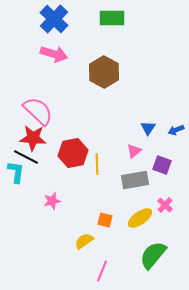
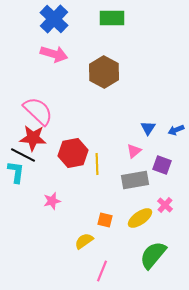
black line: moved 3 px left, 2 px up
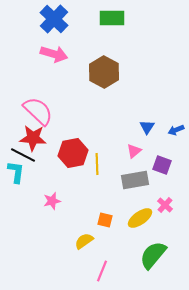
blue triangle: moved 1 px left, 1 px up
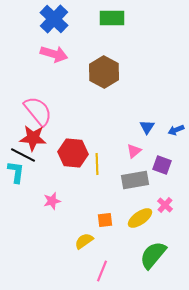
pink semicircle: rotated 8 degrees clockwise
red hexagon: rotated 16 degrees clockwise
orange square: rotated 21 degrees counterclockwise
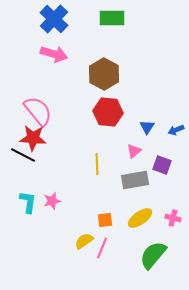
brown hexagon: moved 2 px down
red hexagon: moved 35 px right, 41 px up
cyan L-shape: moved 12 px right, 30 px down
pink cross: moved 8 px right, 13 px down; rotated 28 degrees counterclockwise
pink line: moved 23 px up
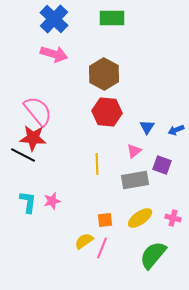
red hexagon: moved 1 px left
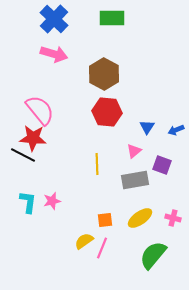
pink semicircle: moved 2 px right, 1 px up
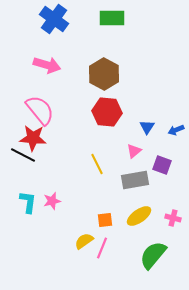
blue cross: rotated 8 degrees counterclockwise
pink arrow: moved 7 px left, 11 px down
yellow line: rotated 25 degrees counterclockwise
yellow ellipse: moved 1 px left, 2 px up
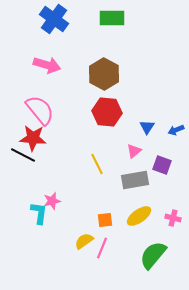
cyan L-shape: moved 11 px right, 11 px down
